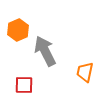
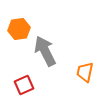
orange hexagon: moved 1 px right, 1 px up; rotated 15 degrees clockwise
red square: rotated 24 degrees counterclockwise
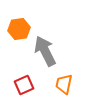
orange trapezoid: moved 21 px left, 12 px down
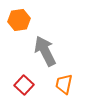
orange hexagon: moved 9 px up
red square: rotated 24 degrees counterclockwise
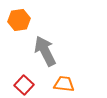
orange trapezoid: rotated 85 degrees clockwise
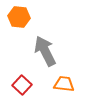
orange hexagon: moved 3 px up; rotated 15 degrees clockwise
red square: moved 2 px left
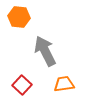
orange trapezoid: rotated 15 degrees counterclockwise
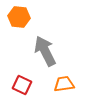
red square: rotated 18 degrees counterclockwise
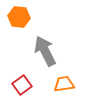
red square: rotated 30 degrees clockwise
